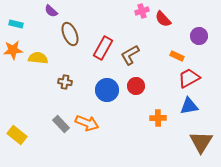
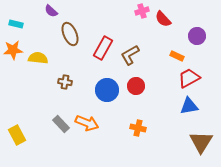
purple circle: moved 2 px left
orange cross: moved 20 px left, 10 px down; rotated 14 degrees clockwise
yellow rectangle: rotated 24 degrees clockwise
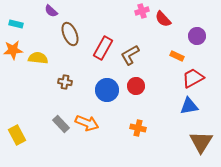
red trapezoid: moved 4 px right
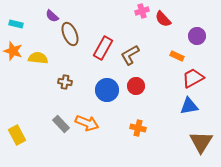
purple semicircle: moved 1 px right, 5 px down
orange star: moved 1 px down; rotated 24 degrees clockwise
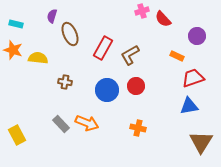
purple semicircle: rotated 64 degrees clockwise
orange star: moved 1 px up
red trapezoid: rotated 10 degrees clockwise
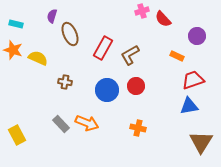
yellow semicircle: rotated 18 degrees clockwise
red trapezoid: moved 2 px down
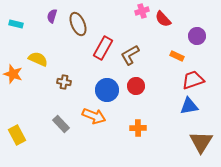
brown ellipse: moved 8 px right, 10 px up
orange star: moved 24 px down
yellow semicircle: moved 1 px down
brown cross: moved 1 px left
orange arrow: moved 7 px right, 7 px up
orange cross: rotated 14 degrees counterclockwise
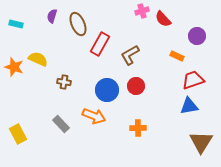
red rectangle: moved 3 px left, 4 px up
orange star: moved 1 px right, 7 px up
yellow rectangle: moved 1 px right, 1 px up
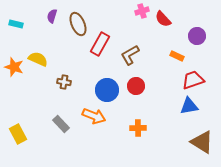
brown triangle: moved 1 px right; rotated 30 degrees counterclockwise
